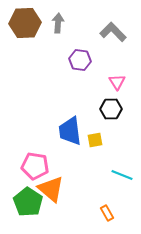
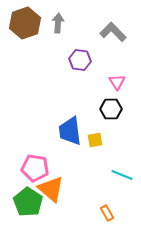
brown hexagon: rotated 16 degrees counterclockwise
pink pentagon: moved 2 px down
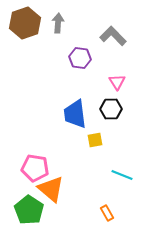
gray L-shape: moved 4 px down
purple hexagon: moved 2 px up
blue trapezoid: moved 5 px right, 17 px up
green pentagon: moved 1 px right, 8 px down
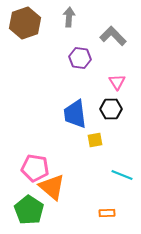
gray arrow: moved 11 px right, 6 px up
orange triangle: moved 1 px right, 2 px up
orange rectangle: rotated 63 degrees counterclockwise
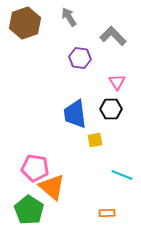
gray arrow: rotated 36 degrees counterclockwise
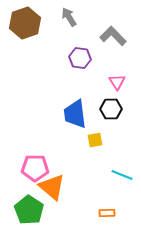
pink pentagon: rotated 8 degrees counterclockwise
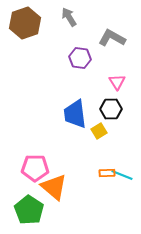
gray L-shape: moved 1 px left, 2 px down; rotated 16 degrees counterclockwise
yellow square: moved 4 px right, 9 px up; rotated 21 degrees counterclockwise
orange triangle: moved 2 px right
orange rectangle: moved 40 px up
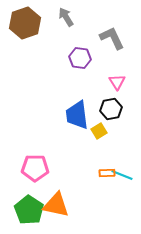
gray arrow: moved 3 px left
gray L-shape: rotated 36 degrees clockwise
black hexagon: rotated 10 degrees counterclockwise
blue trapezoid: moved 2 px right, 1 px down
orange triangle: moved 2 px right, 18 px down; rotated 28 degrees counterclockwise
